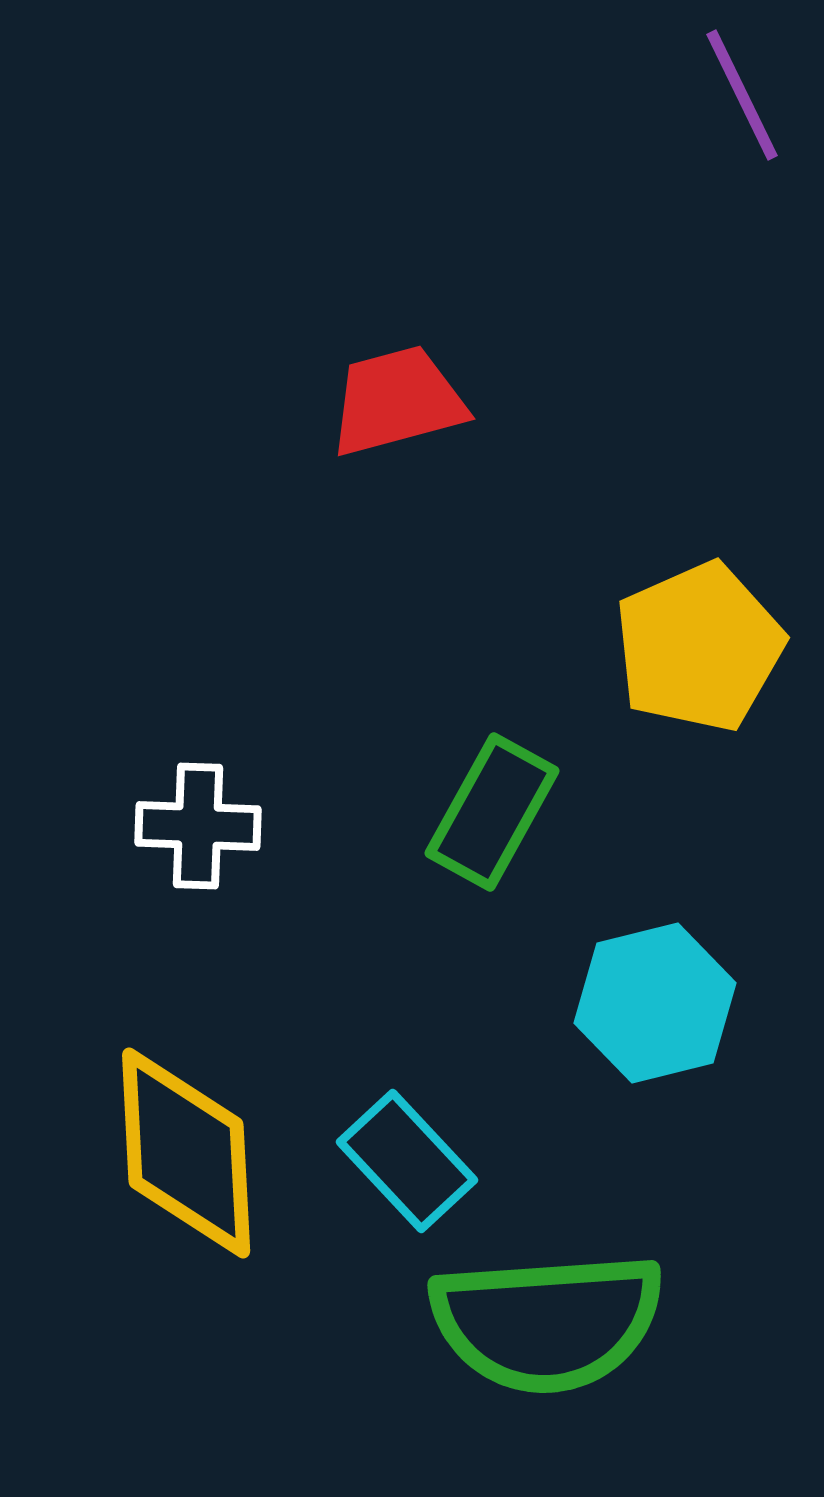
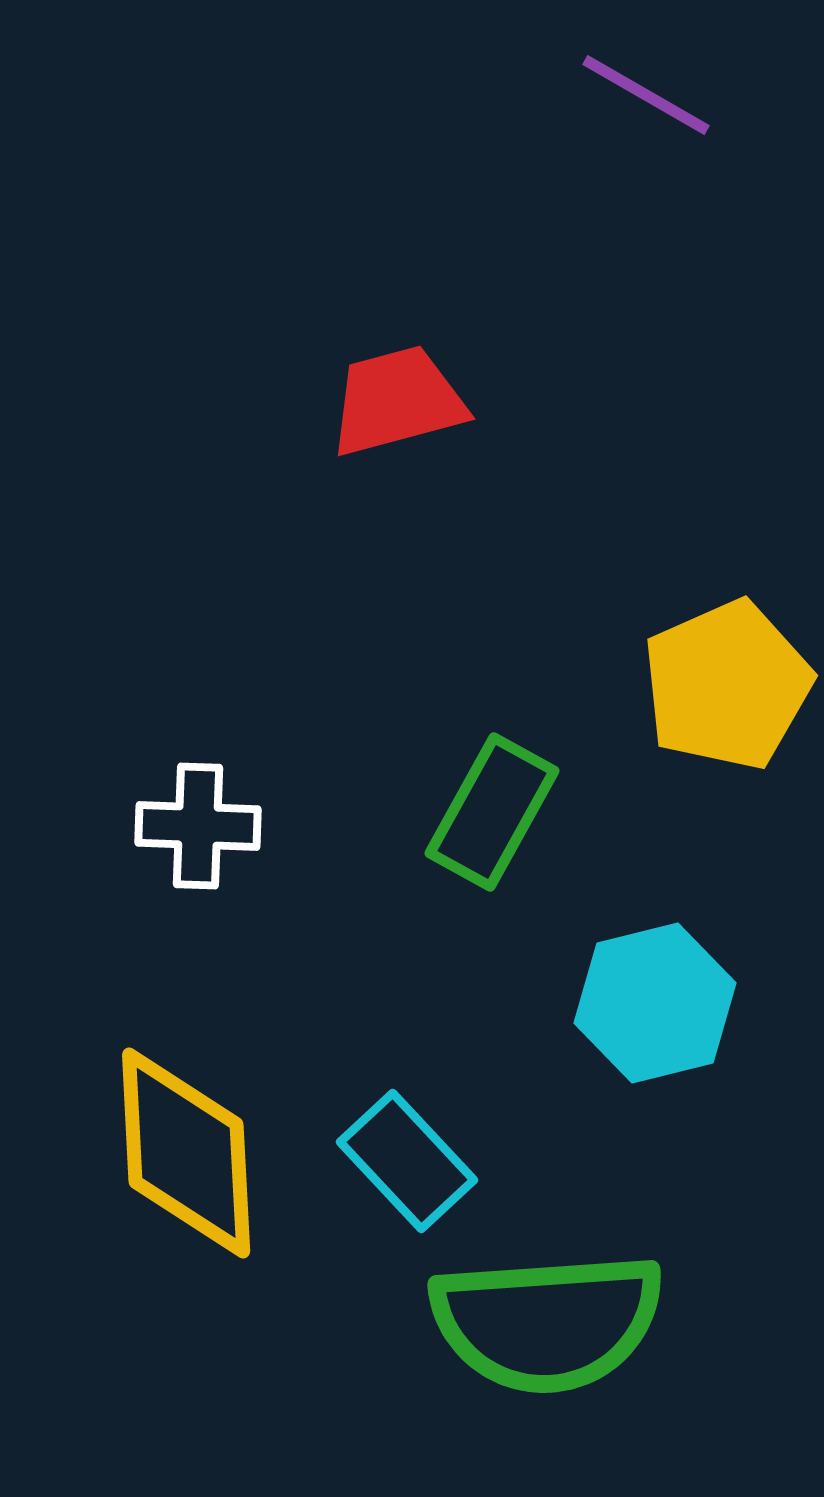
purple line: moved 96 px left; rotated 34 degrees counterclockwise
yellow pentagon: moved 28 px right, 38 px down
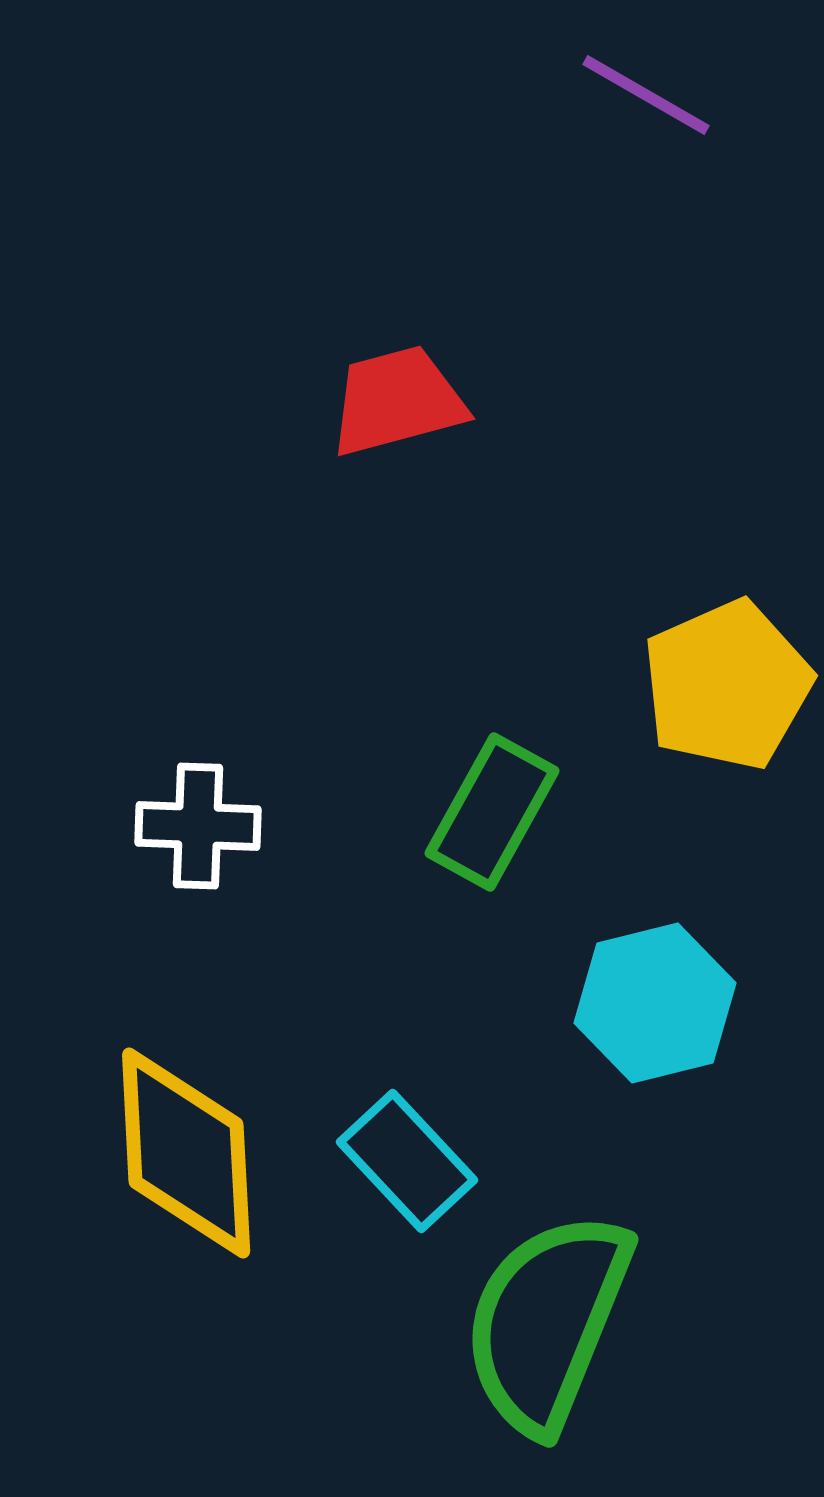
green semicircle: rotated 116 degrees clockwise
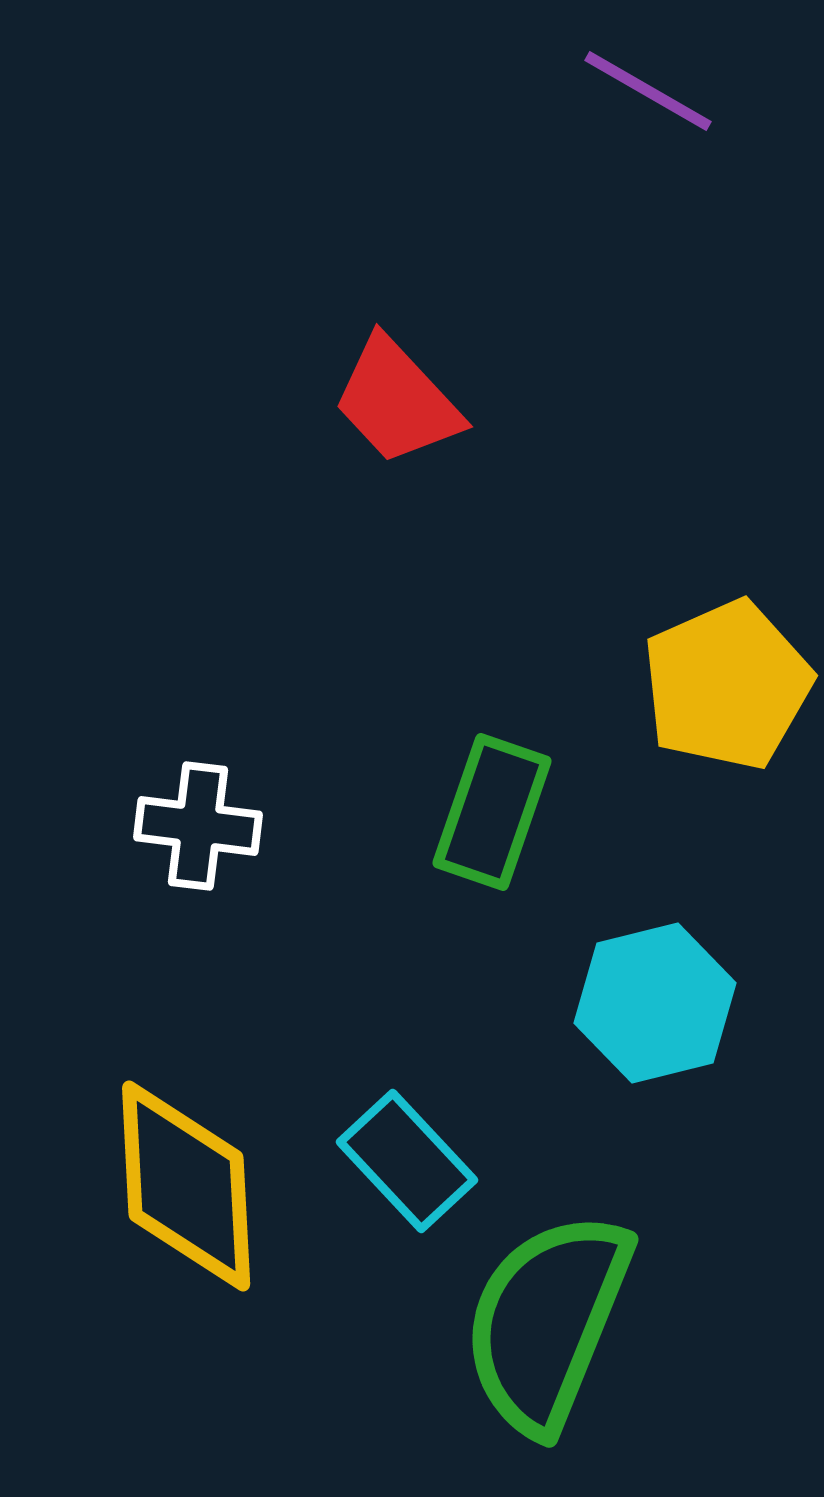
purple line: moved 2 px right, 4 px up
red trapezoid: rotated 118 degrees counterclockwise
green rectangle: rotated 10 degrees counterclockwise
white cross: rotated 5 degrees clockwise
yellow diamond: moved 33 px down
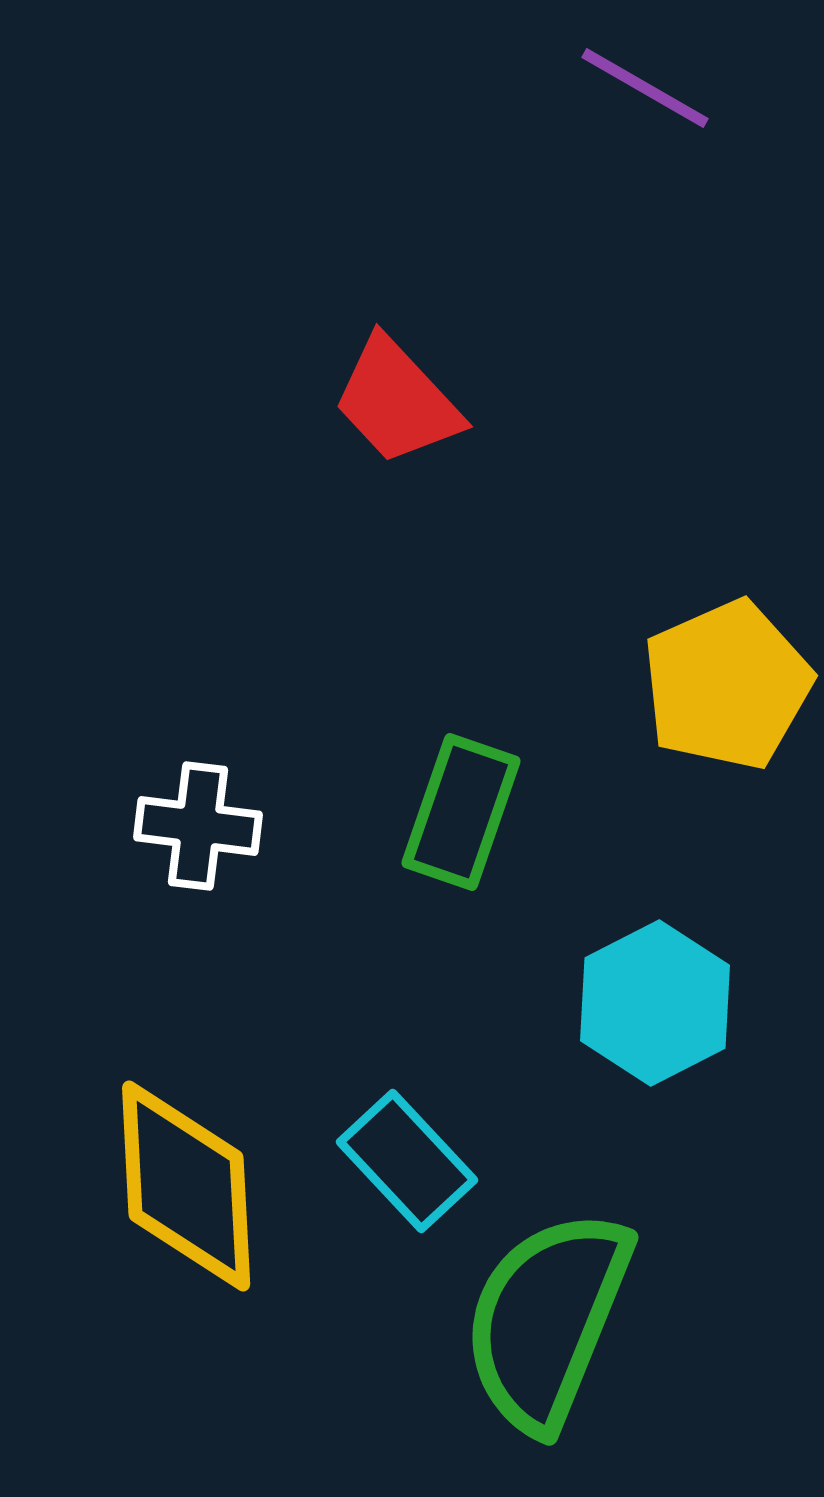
purple line: moved 3 px left, 3 px up
green rectangle: moved 31 px left
cyan hexagon: rotated 13 degrees counterclockwise
green semicircle: moved 2 px up
